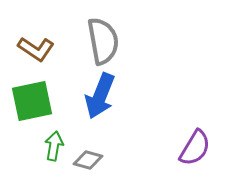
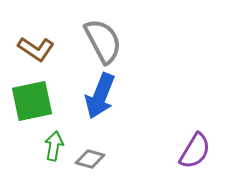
gray semicircle: rotated 18 degrees counterclockwise
purple semicircle: moved 3 px down
gray diamond: moved 2 px right, 1 px up
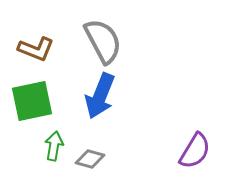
brown L-shape: rotated 12 degrees counterclockwise
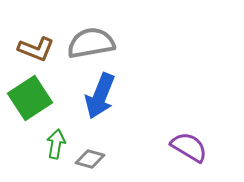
gray semicircle: moved 12 px left, 2 px down; rotated 72 degrees counterclockwise
green square: moved 2 px left, 3 px up; rotated 21 degrees counterclockwise
green arrow: moved 2 px right, 2 px up
purple semicircle: moved 6 px left, 4 px up; rotated 90 degrees counterclockwise
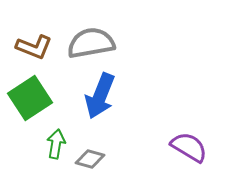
brown L-shape: moved 2 px left, 2 px up
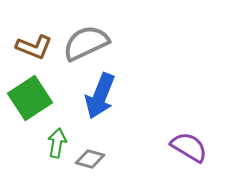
gray semicircle: moved 5 px left; rotated 15 degrees counterclockwise
green arrow: moved 1 px right, 1 px up
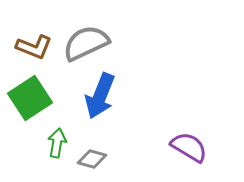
gray diamond: moved 2 px right
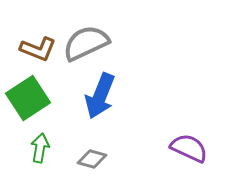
brown L-shape: moved 4 px right, 2 px down
green square: moved 2 px left
green arrow: moved 17 px left, 5 px down
purple semicircle: moved 1 px down; rotated 6 degrees counterclockwise
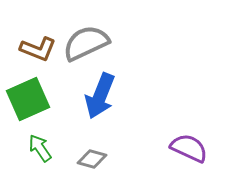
green square: moved 1 px down; rotated 9 degrees clockwise
green arrow: rotated 44 degrees counterclockwise
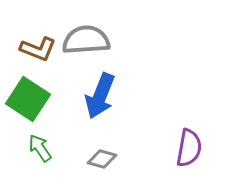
gray semicircle: moved 3 px up; rotated 21 degrees clockwise
green square: rotated 33 degrees counterclockwise
purple semicircle: rotated 75 degrees clockwise
gray diamond: moved 10 px right
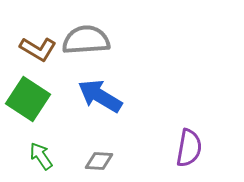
brown L-shape: rotated 9 degrees clockwise
blue arrow: rotated 99 degrees clockwise
green arrow: moved 1 px right, 8 px down
gray diamond: moved 3 px left, 2 px down; rotated 12 degrees counterclockwise
